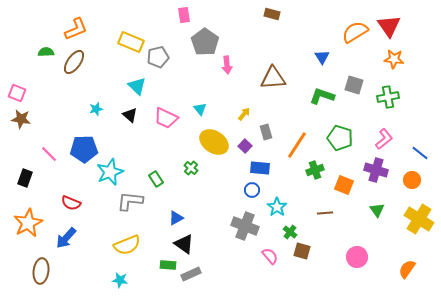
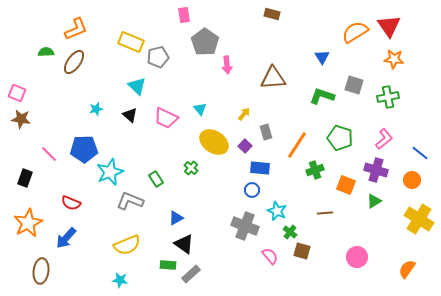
orange square at (344, 185): moved 2 px right
gray L-shape at (130, 201): rotated 16 degrees clockwise
cyan star at (277, 207): moved 4 px down; rotated 12 degrees counterclockwise
green triangle at (377, 210): moved 3 px left, 9 px up; rotated 35 degrees clockwise
gray rectangle at (191, 274): rotated 18 degrees counterclockwise
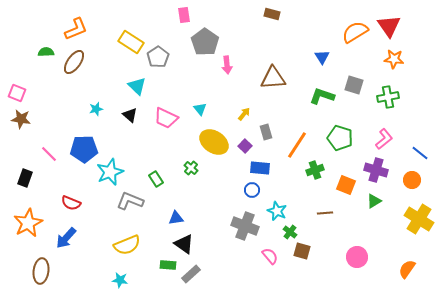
yellow rectangle at (131, 42): rotated 10 degrees clockwise
gray pentagon at (158, 57): rotated 20 degrees counterclockwise
blue triangle at (176, 218): rotated 21 degrees clockwise
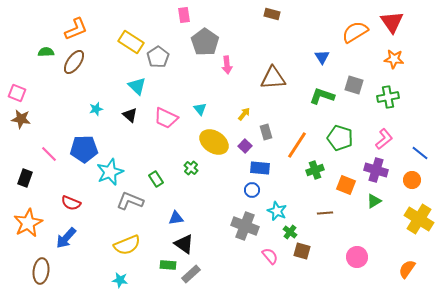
red triangle at (389, 26): moved 3 px right, 4 px up
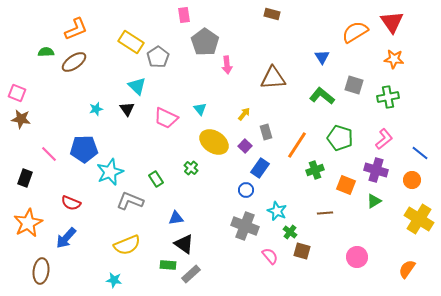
brown ellipse at (74, 62): rotated 20 degrees clockwise
green L-shape at (322, 96): rotated 20 degrees clockwise
black triangle at (130, 115): moved 3 px left, 6 px up; rotated 14 degrees clockwise
blue rectangle at (260, 168): rotated 60 degrees counterclockwise
blue circle at (252, 190): moved 6 px left
cyan star at (120, 280): moved 6 px left
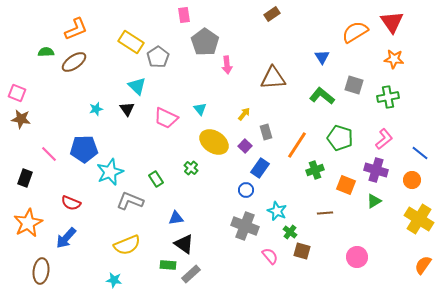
brown rectangle at (272, 14): rotated 49 degrees counterclockwise
orange semicircle at (407, 269): moved 16 px right, 4 px up
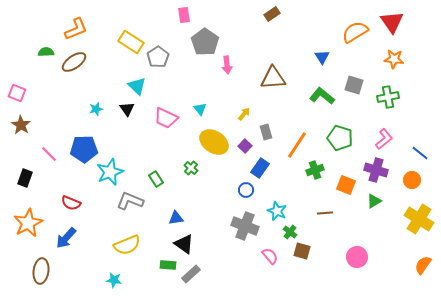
brown star at (21, 119): moved 6 px down; rotated 24 degrees clockwise
